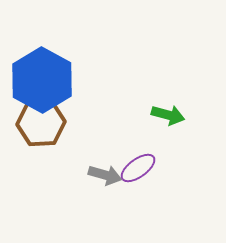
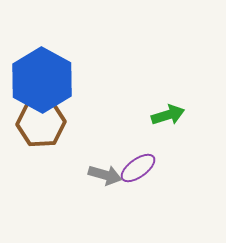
green arrow: rotated 32 degrees counterclockwise
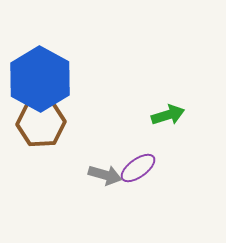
blue hexagon: moved 2 px left, 1 px up
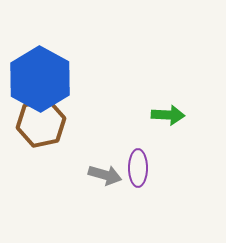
green arrow: rotated 20 degrees clockwise
brown hexagon: rotated 9 degrees counterclockwise
purple ellipse: rotated 54 degrees counterclockwise
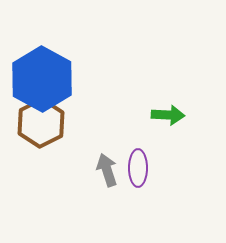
blue hexagon: moved 2 px right
brown hexagon: rotated 15 degrees counterclockwise
gray arrow: moved 2 px right, 5 px up; rotated 124 degrees counterclockwise
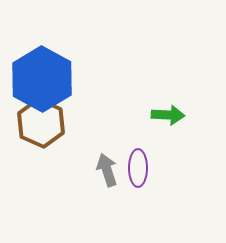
brown hexagon: rotated 9 degrees counterclockwise
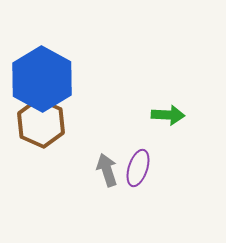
purple ellipse: rotated 18 degrees clockwise
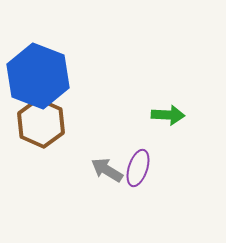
blue hexagon: moved 4 px left, 3 px up; rotated 8 degrees counterclockwise
gray arrow: rotated 40 degrees counterclockwise
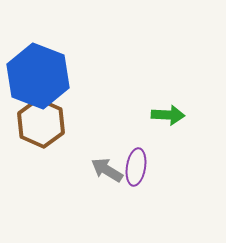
purple ellipse: moved 2 px left, 1 px up; rotated 9 degrees counterclockwise
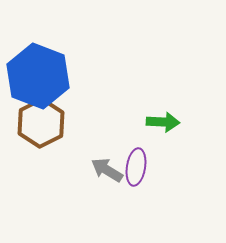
green arrow: moved 5 px left, 7 px down
brown hexagon: rotated 9 degrees clockwise
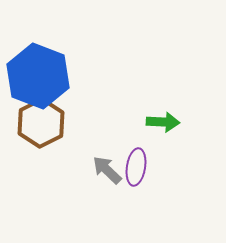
gray arrow: rotated 12 degrees clockwise
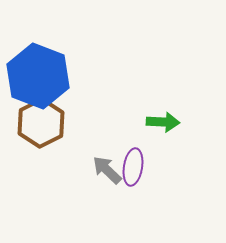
purple ellipse: moved 3 px left
